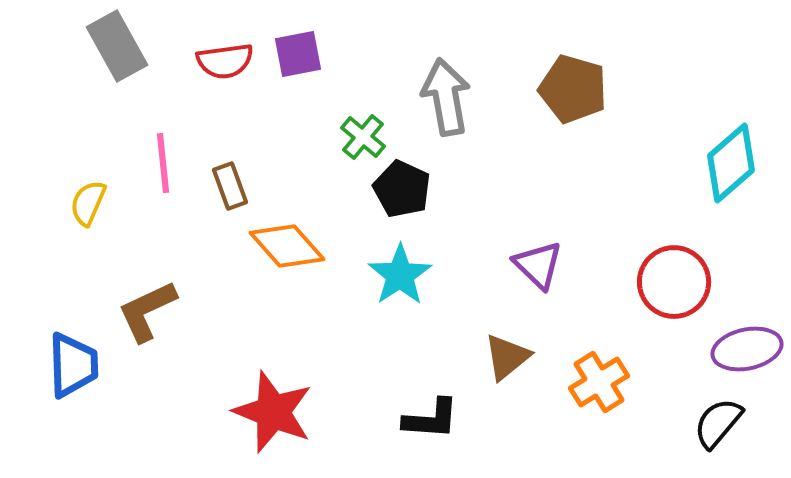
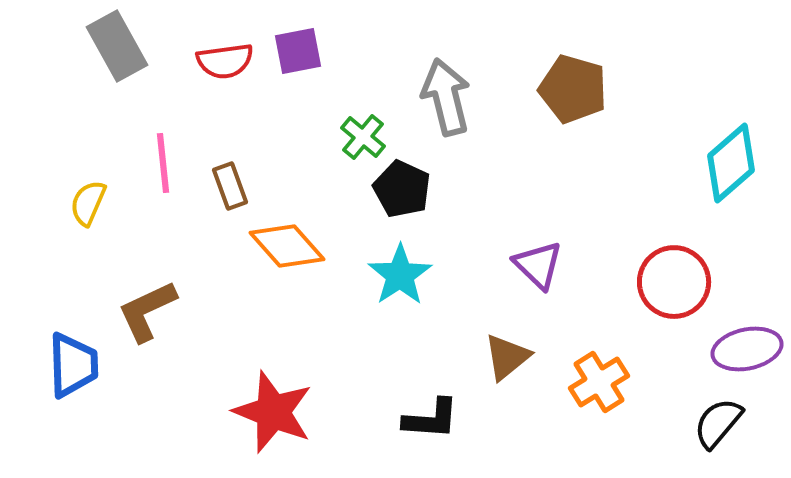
purple square: moved 3 px up
gray arrow: rotated 4 degrees counterclockwise
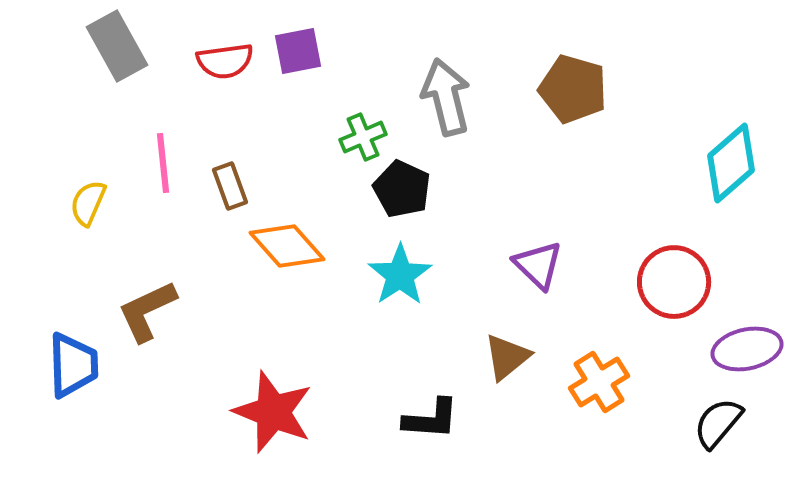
green cross: rotated 27 degrees clockwise
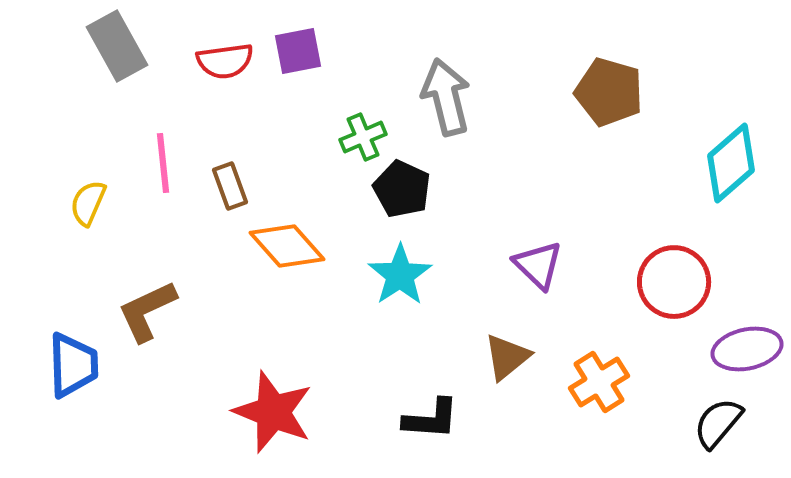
brown pentagon: moved 36 px right, 3 px down
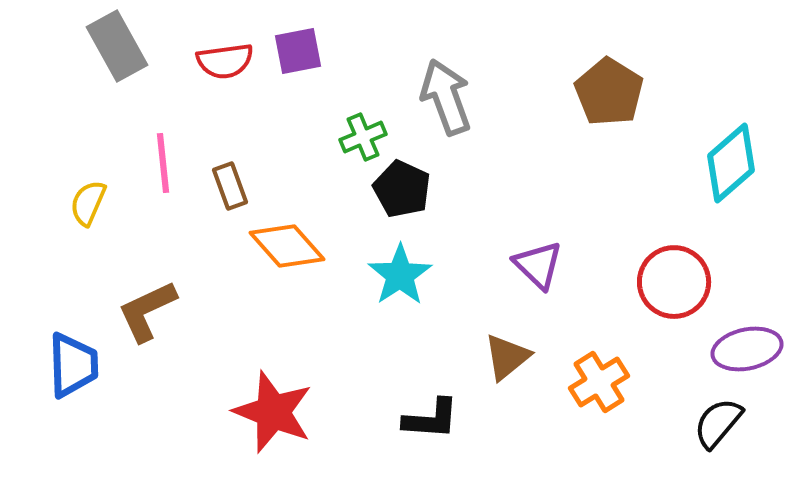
brown pentagon: rotated 16 degrees clockwise
gray arrow: rotated 6 degrees counterclockwise
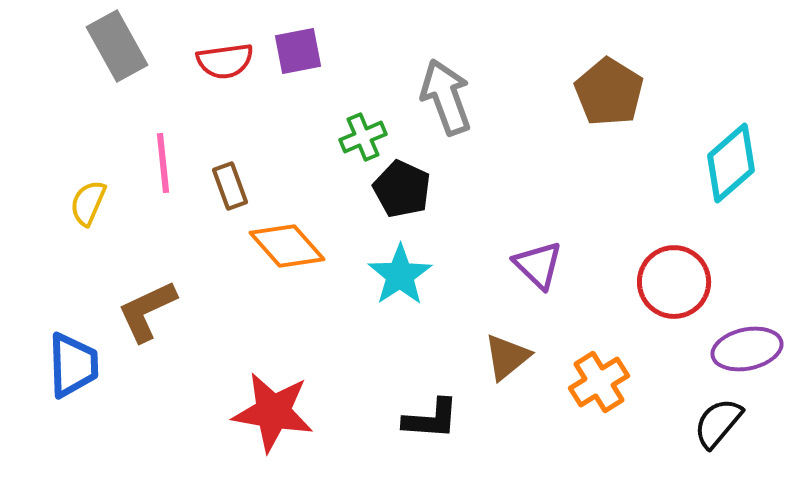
red star: rotated 12 degrees counterclockwise
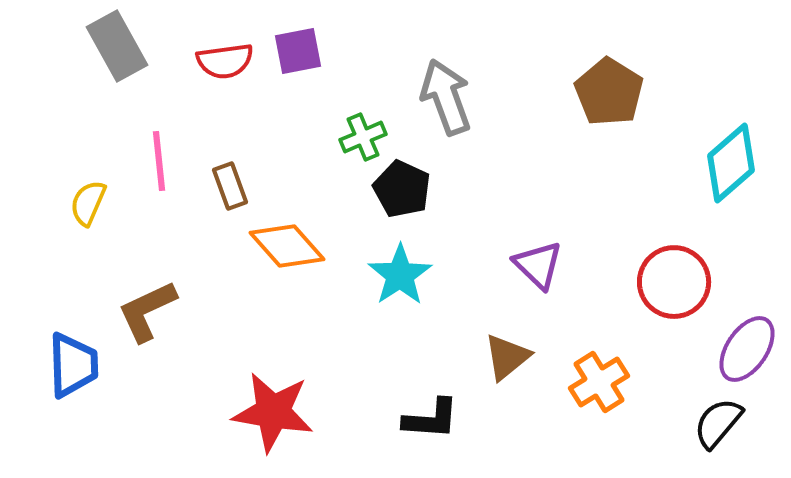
pink line: moved 4 px left, 2 px up
purple ellipse: rotated 44 degrees counterclockwise
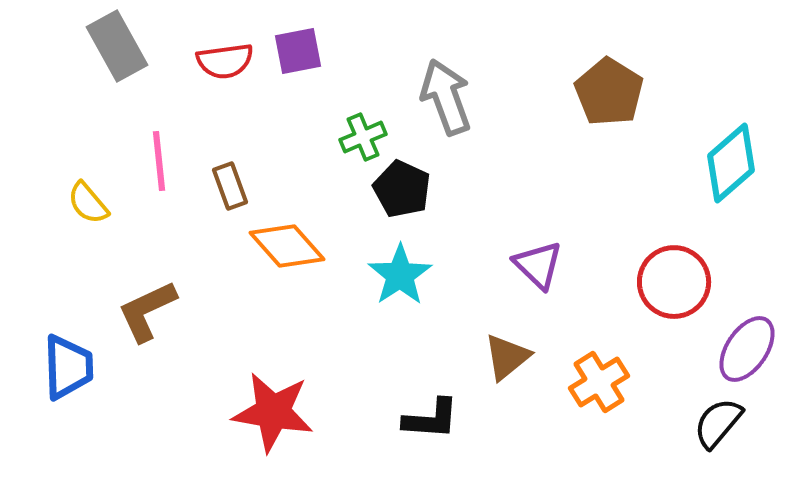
yellow semicircle: rotated 63 degrees counterclockwise
blue trapezoid: moved 5 px left, 2 px down
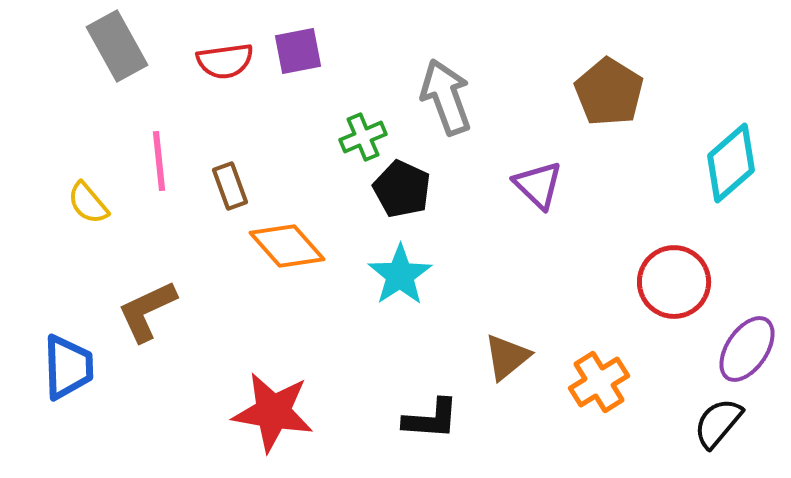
purple triangle: moved 80 px up
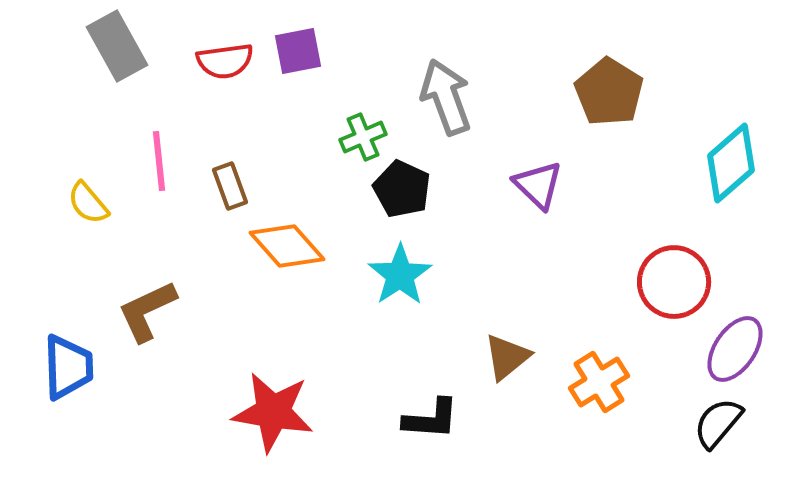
purple ellipse: moved 12 px left
